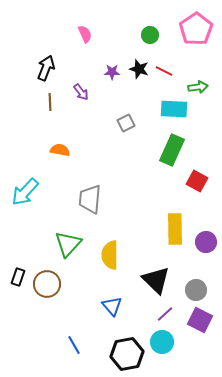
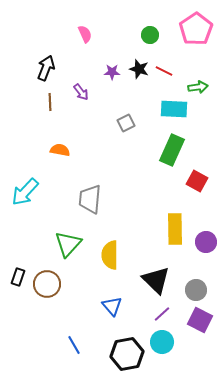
purple line: moved 3 px left
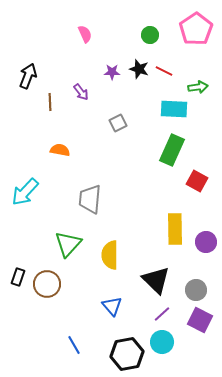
black arrow: moved 18 px left, 8 px down
gray square: moved 8 px left
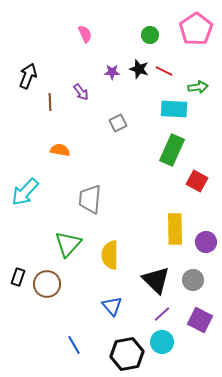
gray circle: moved 3 px left, 10 px up
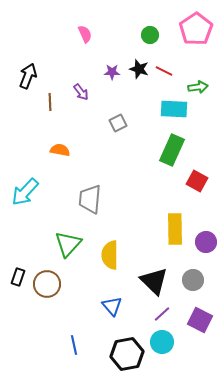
black triangle: moved 2 px left, 1 px down
blue line: rotated 18 degrees clockwise
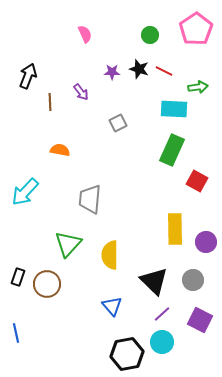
blue line: moved 58 px left, 12 px up
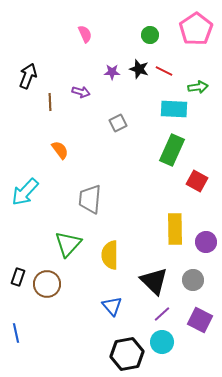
purple arrow: rotated 36 degrees counterclockwise
orange semicircle: rotated 42 degrees clockwise
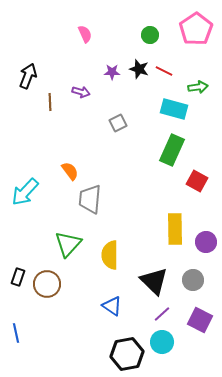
cyan rectangle: rotated 12 degrees clockwise
orange semicircle: moved 10 px right, 21 px down
blue triangle: rotated 15 degrees counterclockwise
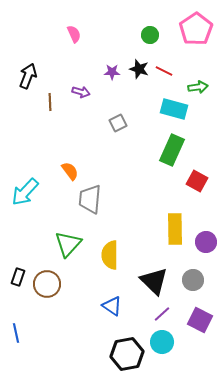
pink semicircle: moved 11 px left
